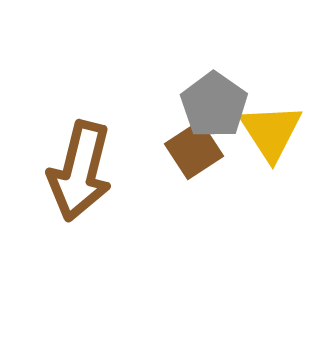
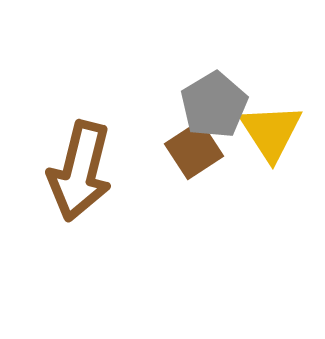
gray pentagon: rotated 6 degrees clockwise
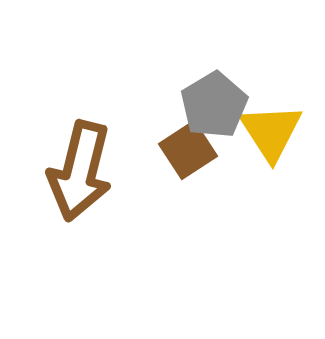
brown square: moved 6 px left
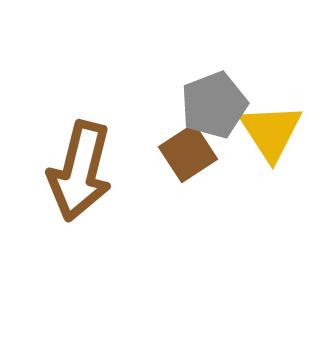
gray pentagon: rotated 10 degrees clockwise
brown square: moved 3 px down
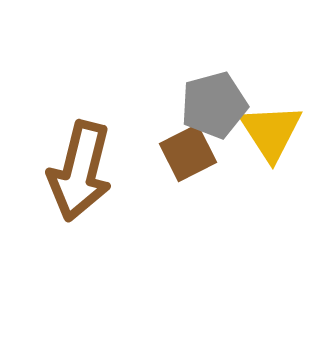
gray pentagon: rotated 6 degrees clockwise
brown square: rotated 6 degrees clockwise
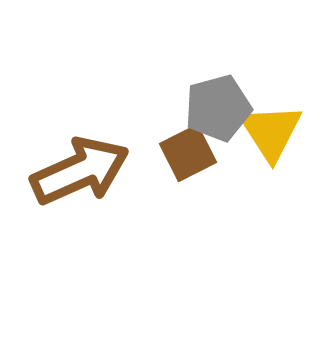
gray pentagon: moved 4 px right, 3 px down
brown arrow: rotated 128 degrees counterclockwise
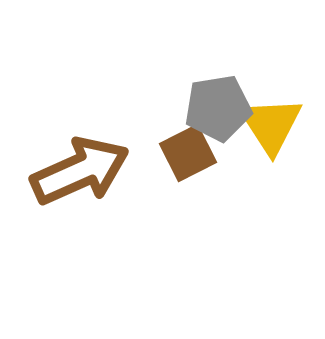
gray pentagon: rotated 6 degrees clockwise
yellow triangle: moved 7 px up
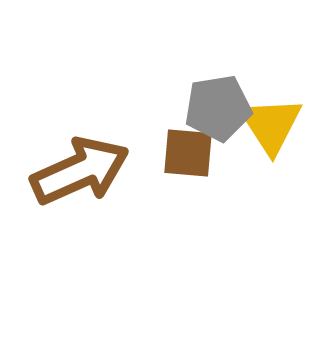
brown square: rotated 32 degrees clockwise
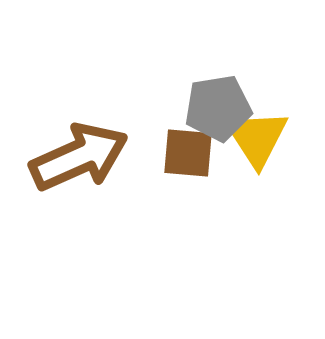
yellow triangle: moved 14 px left, 13 px down
brown arrow: moved 1 px left, 14 px up
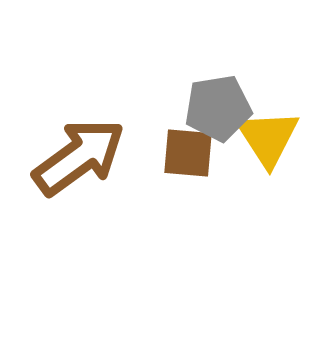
yellow triangle: moved 11 px right
brown arrow: rotated 12 degrees counterclockwise
